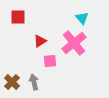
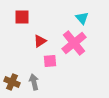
red square: moved 4 px right
brown cross: rotated 21 degrees counterclockwise
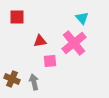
red square: moved 5 px left
red triangle: rotated 24 degrees clockwise
brown cross: moved 3 px up
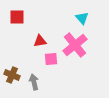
pink cross: moved 1 px right, 2 px down
pink square: moved 1 px right, 2 px up
brown cross: moved 4 px up
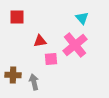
brown cross: moved 1 px right; rotated 21 degrees counterclockwise
